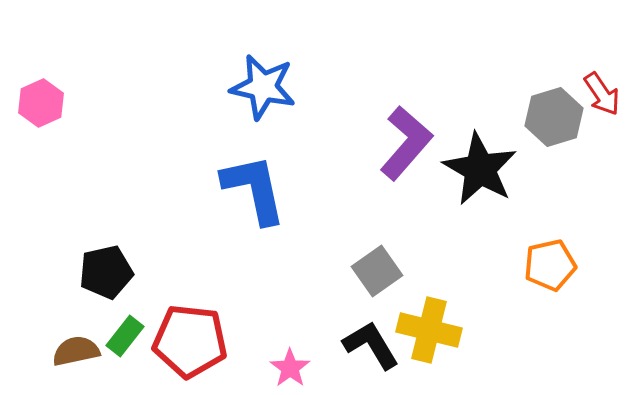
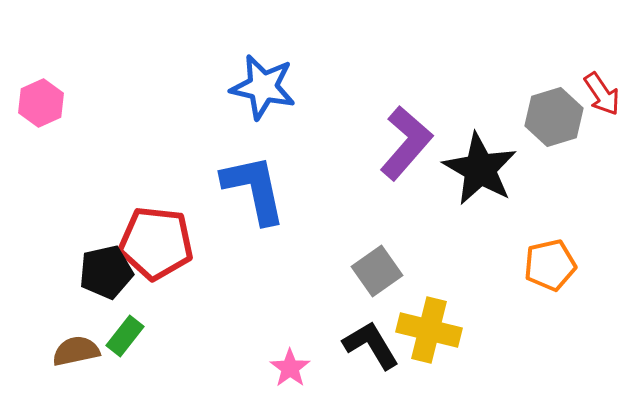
red pentagon: moved 34 px left, 98 px up
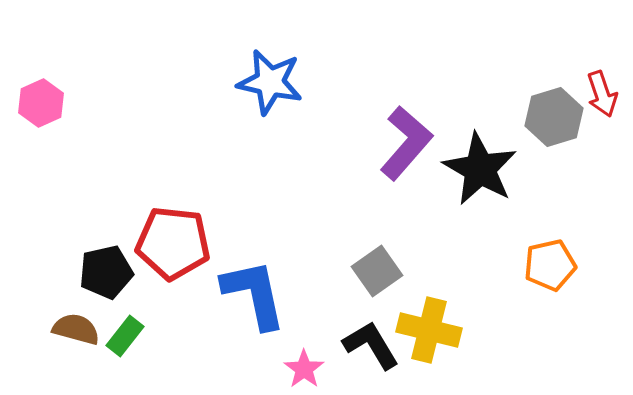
blue star: moved 7 px right, 5 px up
red arrow: rotated 15 degrees clockwise
blue L-shape: moved 105 px down
red pentagon: moved 17 px right
brown semicircle: moved 22 px up; rotated 27 degrees clockwise
pink star: moved 14 px right, 1 px down
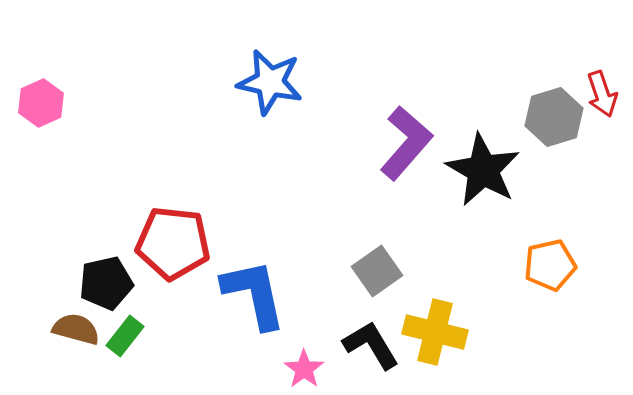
black star: moved 3 px right, 1 px down
black pentagon: moved 11 px down
yellow cross: moved 6 px right, 2 px down
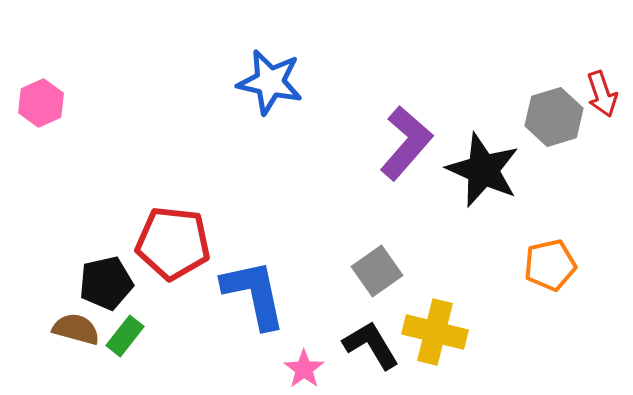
black star: rotated 6 degrees counterclockwise
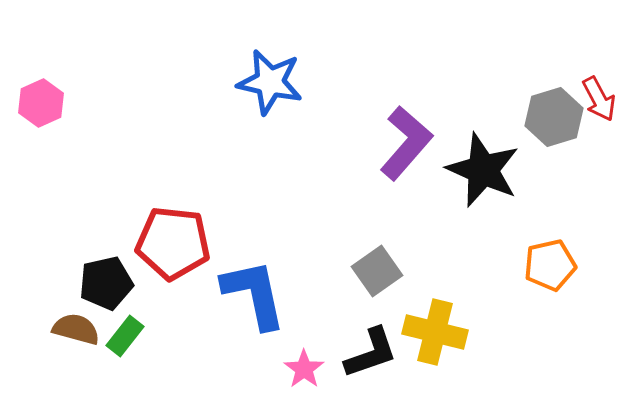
red arrow: moved 3 px left, 5 px down; rotated 9 degrees counterclockwise
black L-shape: moved 8 px down; rotated 102 degrees clockwise
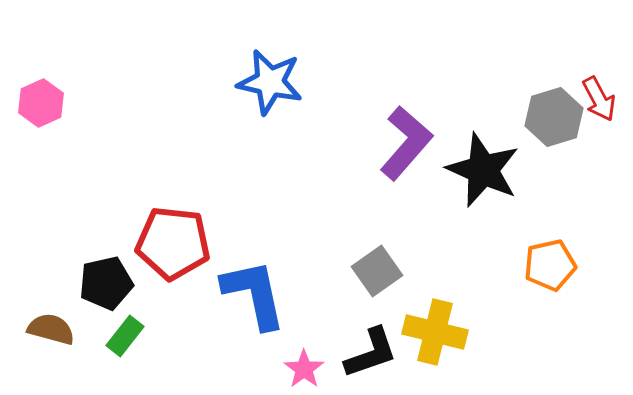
brown semicircle: moved 25 px left
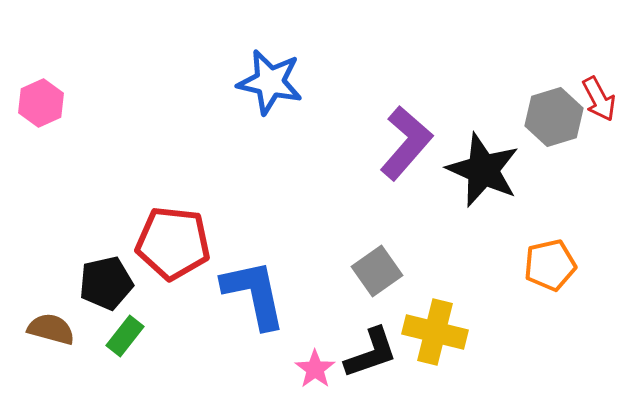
pink star: moved 11 px right
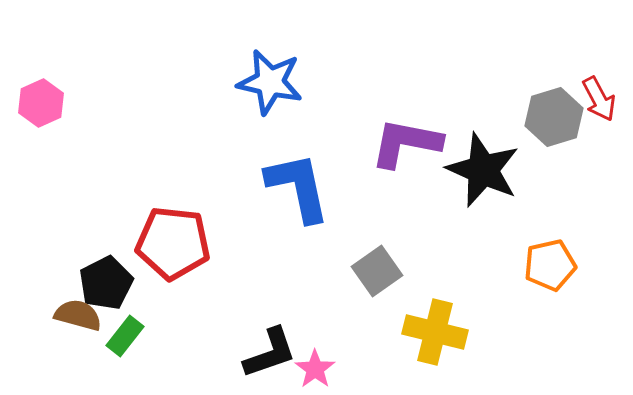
purple L-shape: rotated 120 degrees counterclockwise
black pentagon: rotated 14 degrees counterclockwise
blue L-shape: moved 44 px right, 107 px up
brown semicircle: moved 27 px right, 14 px up
black L-shape: moved 101 px left
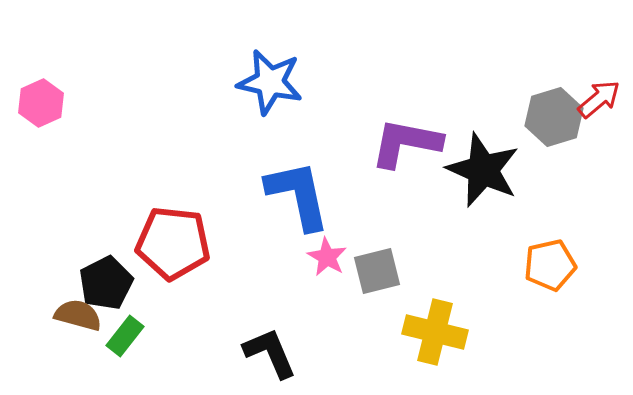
red arrow: rotated 102 degrees counterclockwise
blue L-shape: moved 8 px down
gray square: rotated 21 degrees clockwise
black L-shape: rotated 94 degrees counterclockwise
pink star: moved 12 px right, 112 px up; rotated 6 degrees counterclockwise
